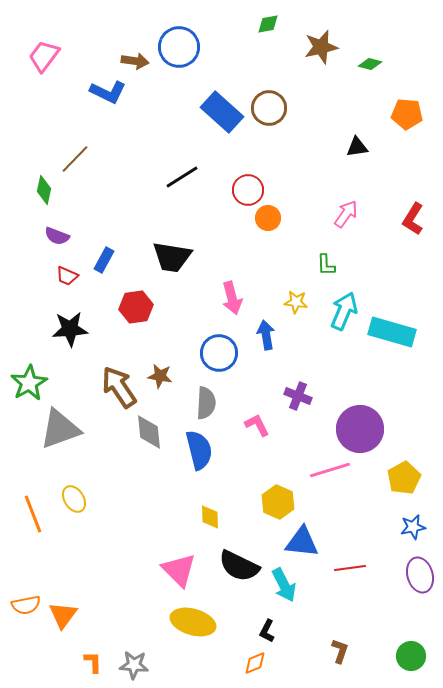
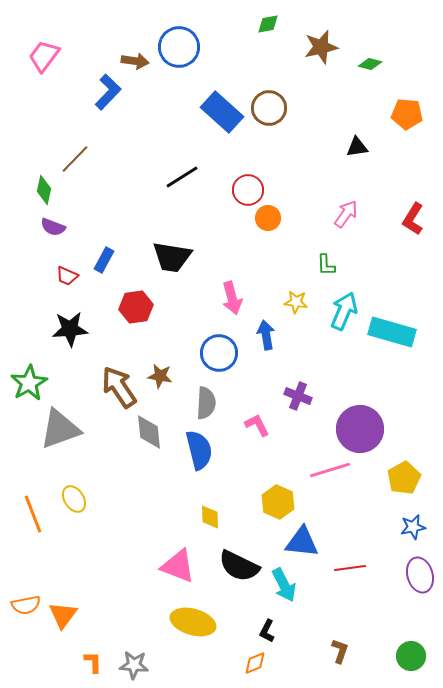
blue L-shape at (108, 92): rotated 72 degrees counterclockwise
purple semicircle at (57, 236): moved 4 px left, 9 px up
pink triangle at (179, 570): moved 1 px left, 4 px up; rotated 24 degrees counterclockwise
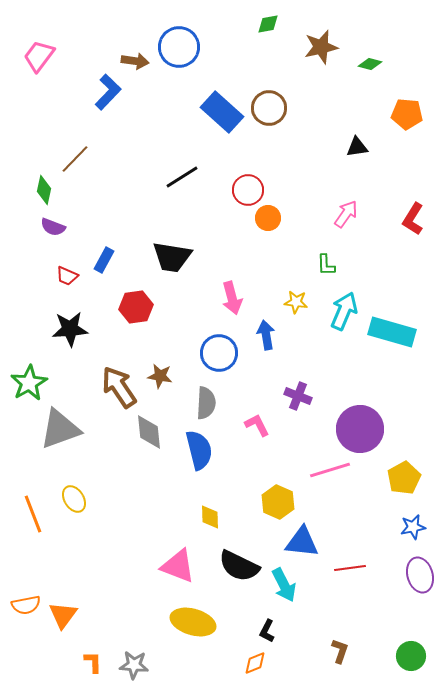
pink trapezoid at (44, 56): moved 5 px left
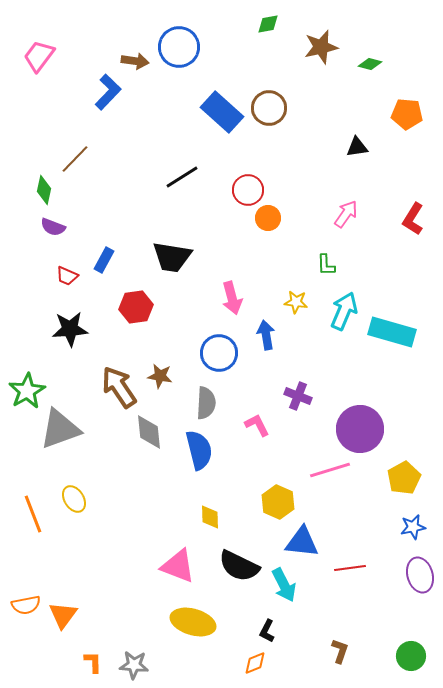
green star at (29, 383): moved 2 px left, 8 px down
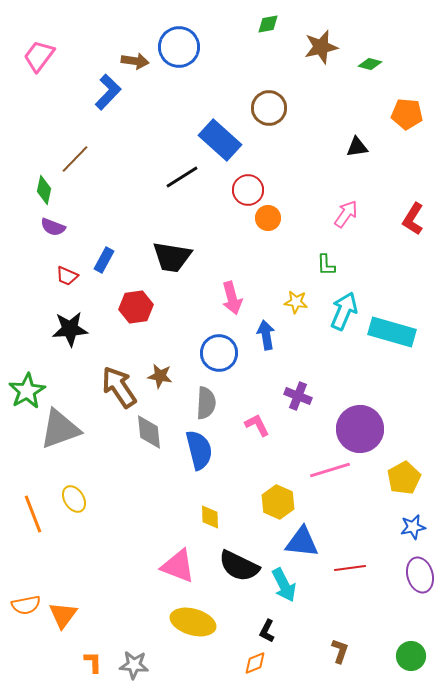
blue rectangle at (222, 112): moved 2 px left, 28 px down
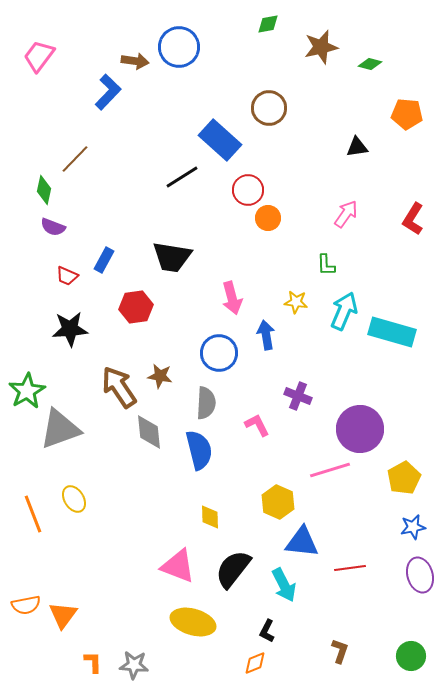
black semicircle at (239, 566): moved 6 px left, 3 px down; rotated 102 degrees clockwise
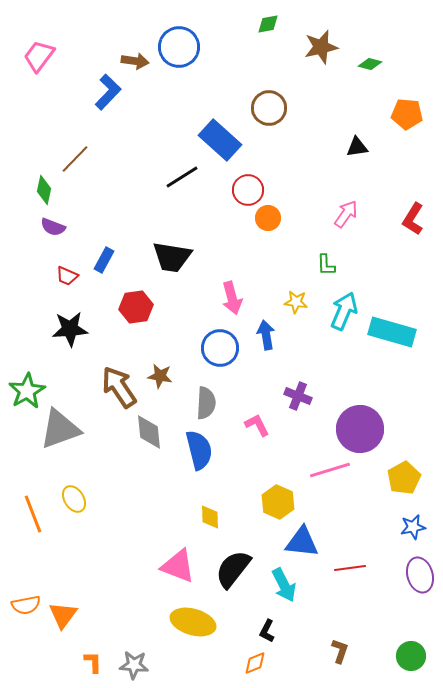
blue circle at (219, 353): moved 1 px right, 5 px up
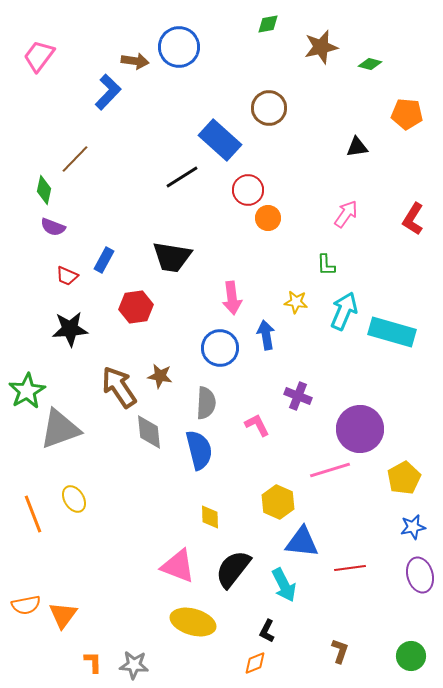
pink arrow at (232, 298): rotated 8 degrees clockwise
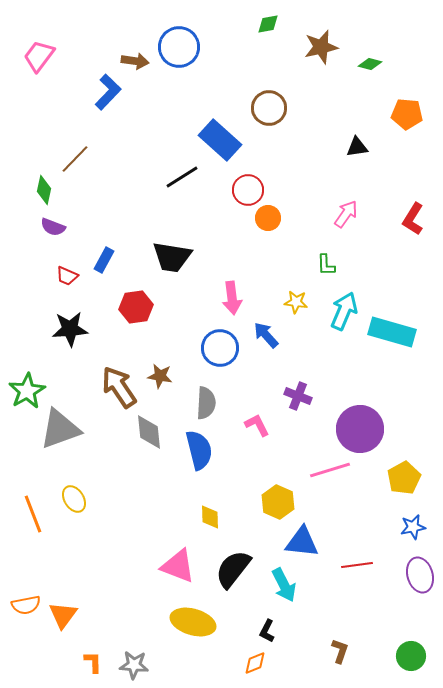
blue arrow at (266, 335): rotated 32 degrees counterclockwise
red line at (350, 568): moved 7 px right, 3 px up
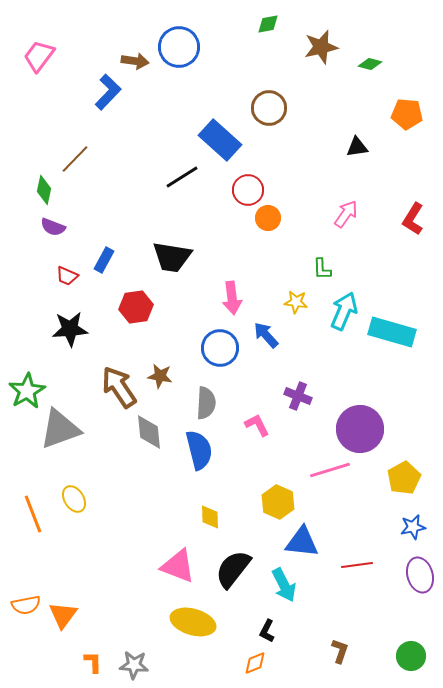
green L-shape at (326, 265): moved 4 px left, 4 px down
